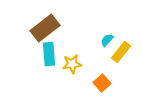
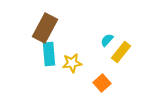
brown rectangle: rotated 24 degrees counterclockwise
yellow star: moved 1 px up
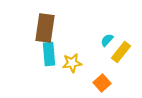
brown rectangle: rotated 20 degrees counterclockwise
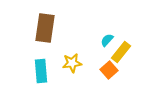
cyan rectangle: moved 8 px left, 17 px down
orange square: moved 7 px right, 13 px up
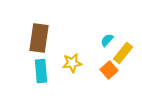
brown rectangle: moved 6 px left, 10 px down
yellow rectangle: moved 2 px right, 1 px down
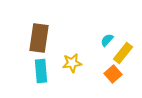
orange square: moved 4 px right, 4 px down
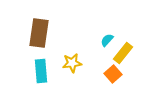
brown rectangle: moved 5 px up
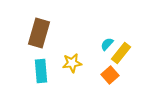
brown rectangle: rotated 8 degrees clockwise
cyan semicircle: moved 4 px down
yellow rectangle: moved 2 px left
orange square: moved 3 px left, 1 px down
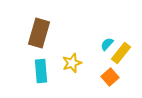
yellow star: rotated 12 degrees counterclockwise
orange square: moved 2 px down
